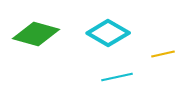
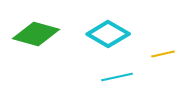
cyan diamond: moved 1 px down
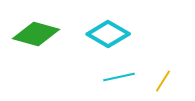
yellow line: moved 27 px down; rotated 45 degrees counterclockwise
cyan line: moved 2 px right
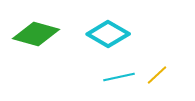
yellow line: moved 6 px left, 6 px up; rotated 15 degrees clockwise
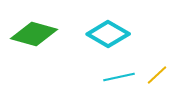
green diamond: moved 2 px left
